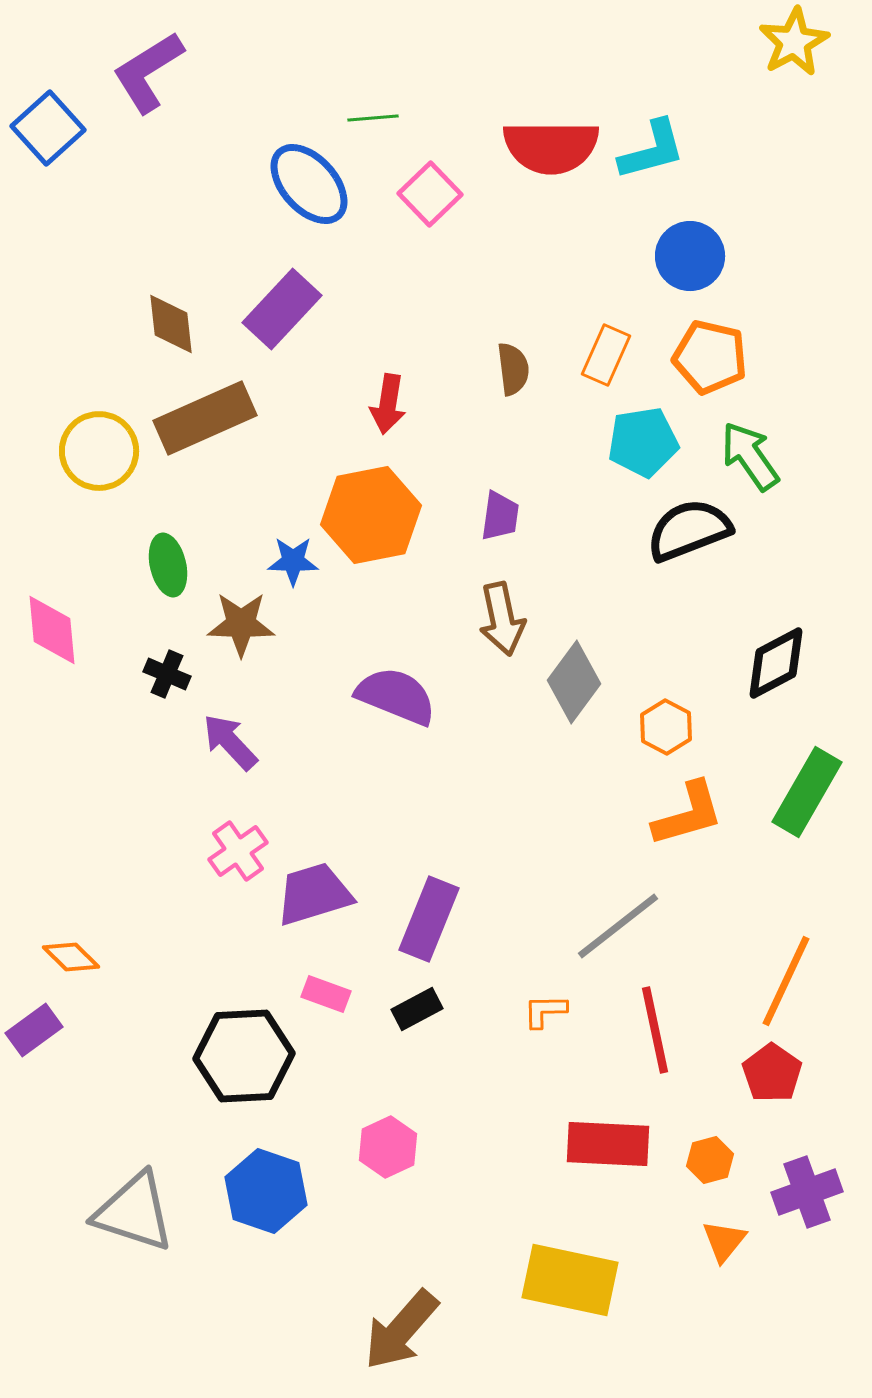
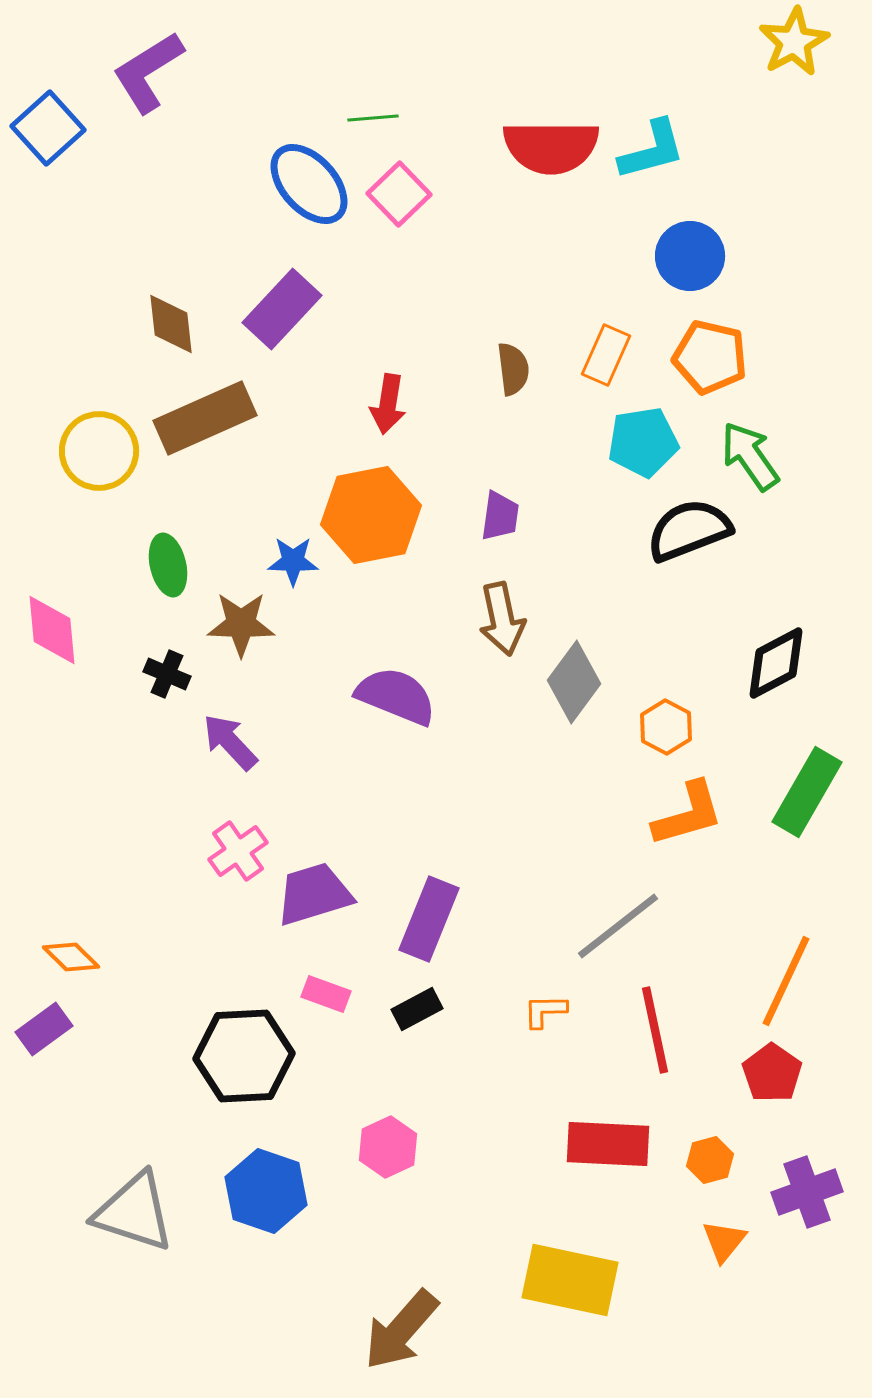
pink square at (430, 194): moved 31 px left
purple rectangle at (34, 1030): moved 10 px right, 1 px up
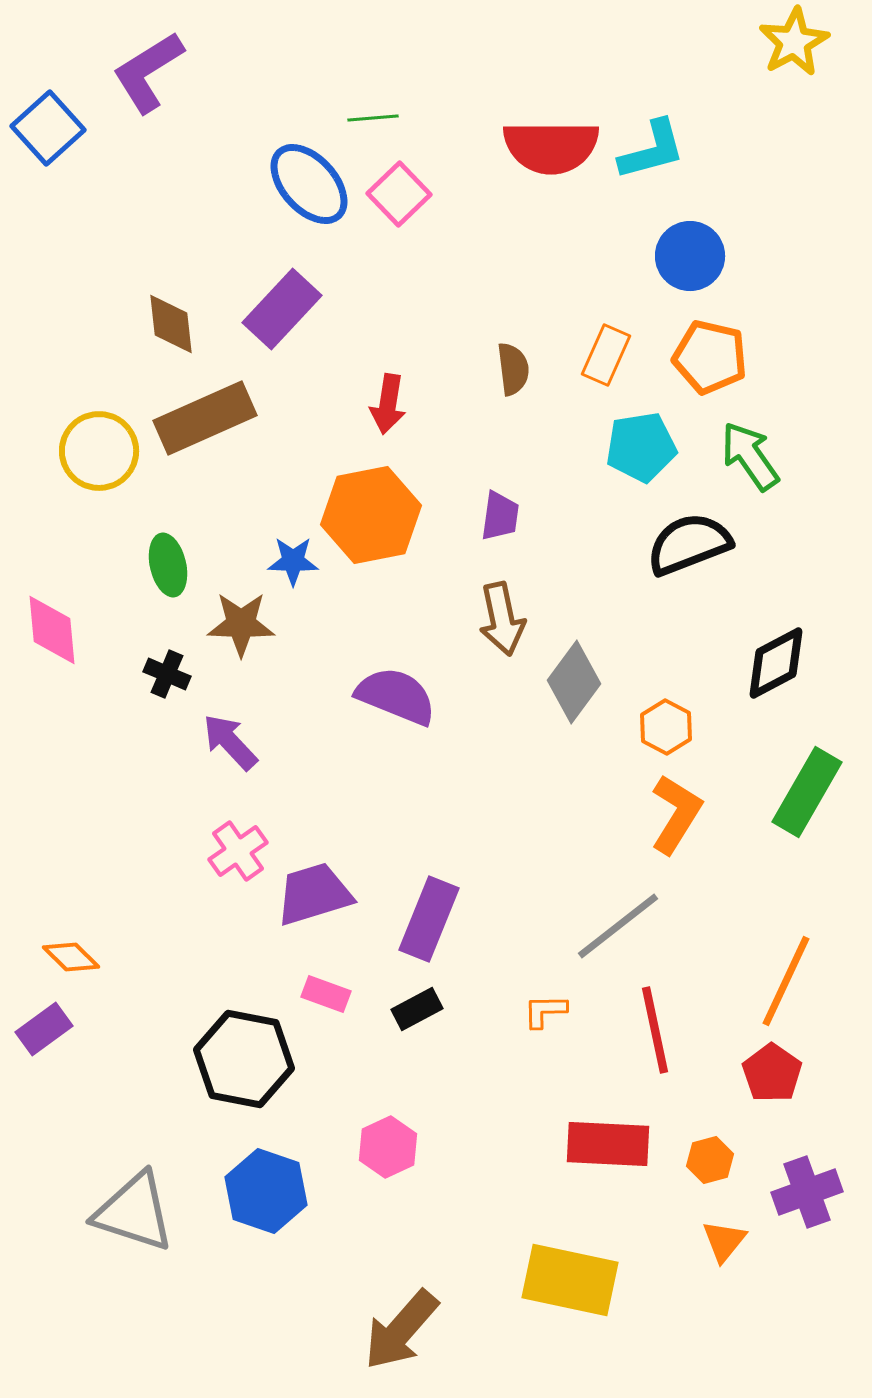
cyan pentagon at (643, 442): moved 2 px left, 5 px down
black semicircle at (689, 530): moved 14 px down
orange L-shape at (688, 814): moved 12 px left; rotated 42 degrees counterclockwise
black hexagon at (244, 1056): moved 3 px down; rotated 14 degrees clockwise
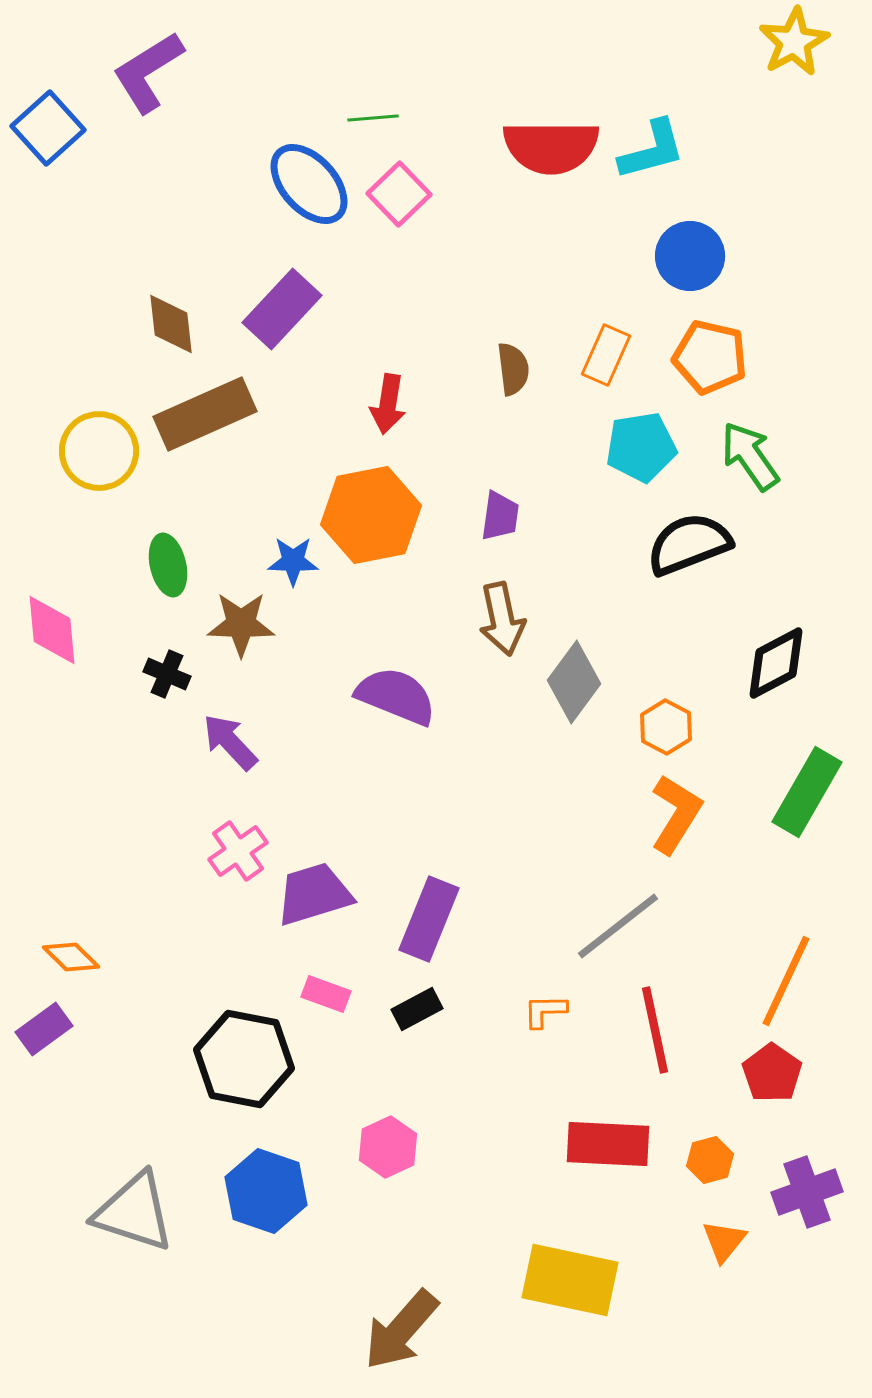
brown rectangle at (205, 418): moved 4 px up
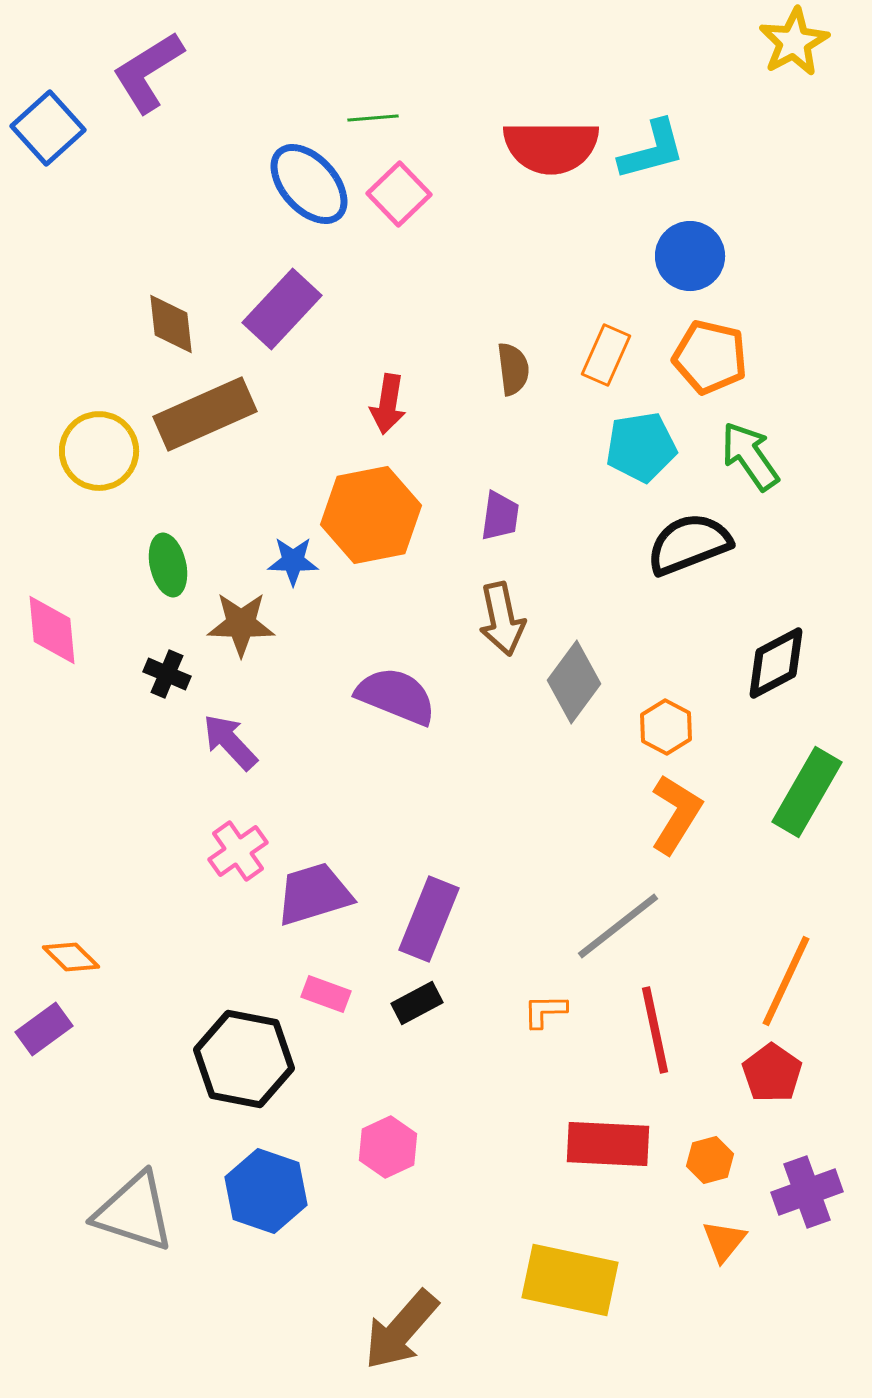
black rectangle at (417, 1009): moved 6 px up
